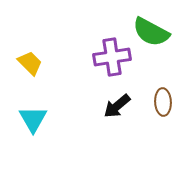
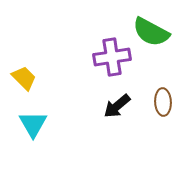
yellow trapezoid: moved 6 px left, 15 px down
cyan triangle: moved 5 px down
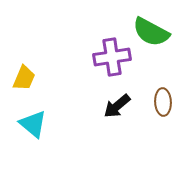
yellow trapezoid: rotated 68 degrees clockwise
cyan triangle: rotated 20 degrees counterclockwise
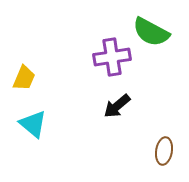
brown ellipse: moved 1 px right, 49 px down; rotated 12 degrees clockwise
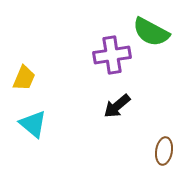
purple cross: moved 2 px up
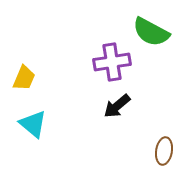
purple cross: moved 7 px down
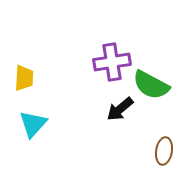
green semicircle: moved 53 px down
yellow trapezoid: rotated 20 degrees counterclockwise
black arrow: moved 3 px right, 3 px down
cyan triangle: rotated 32 degrees clockwise
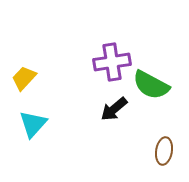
yellow trapezoid: rotated 140 degrees counterclockwise
black arrow: moved 6 px left
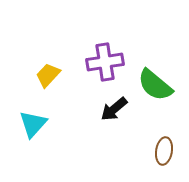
purple cross: moved 7 px left
yellow trapezoid: moved 24 px right, 3 px up
green semicircle: moved 4 px right; rotated 12 degrees clockwise
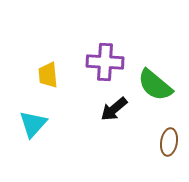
purple cross: rotated 12 degrees clockwise
yellow trapezoid: rotated 48 degrees counterclockwise
brown ellipse: moved 5 px right, 9 px up
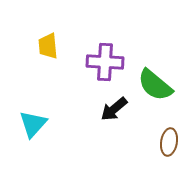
yellow trapezoid: moved 29 px up
